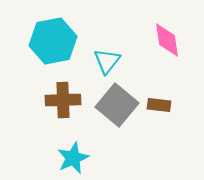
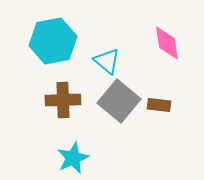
pink diamond: moved 3 px down
cyan triangle: rotated 28 degrees counterclockwise
gray square: moved 2 px right, 4 px up
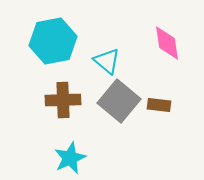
cyan star: moved 3 px left
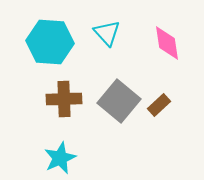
cyan hexagon: moved 3 px left, 1 px down; rotated 15 degrees clockwise
cyan triangle: moved 28 px up; rotated 8 degrees clockwise
brown cross: moved 1 px right, 1 px up
brown rectangle: rotated 50 degrees counterclockwise
cyan star: moved 10 px left
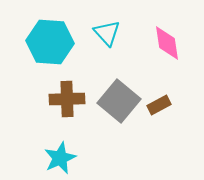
brown cross: moved 3 px right
brown rectangle: rotated 15 degrees clockwise
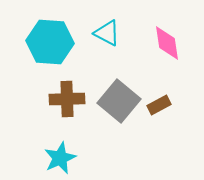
cyan triangle: rotated 20 degrees counterclockwise
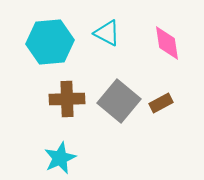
cyan hexagon: rotated 9 degrees counterclockwise
brown rectangle: moved 2 px right, 2 px up
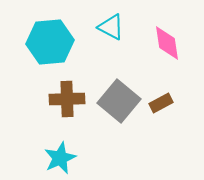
cyan triangle: moved 4 px right, 6 px up
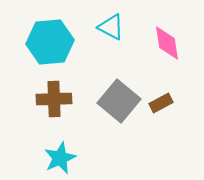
brown cross: moved 13 px left
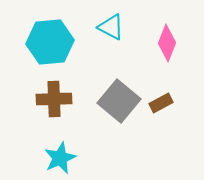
pink diamond: rotated 30 degrees clockwise
